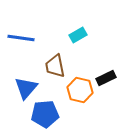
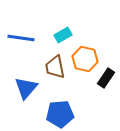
cyan rectangle: moved 15 px left
brown trapezoid: moved 1 px down
black rectangle: rotated 30 degrees counterclockwise
orange hexagon: moved 5 px right, 31 px up
blue pentagon: moved 15 px right
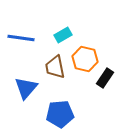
black rectangle: moved 1 px left
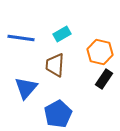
cyan rectangle: moved 1 px left, 1 px up
orange hexagon: moved 15 px right, 7 px up
brown trapezoid: moved 2 px up; rotated 15 degrees clockwise
black rectangle: moved 1 px left, 1 px down
blue pentagon: moved 2 px left; rotated 24 degrees counterclockwise
